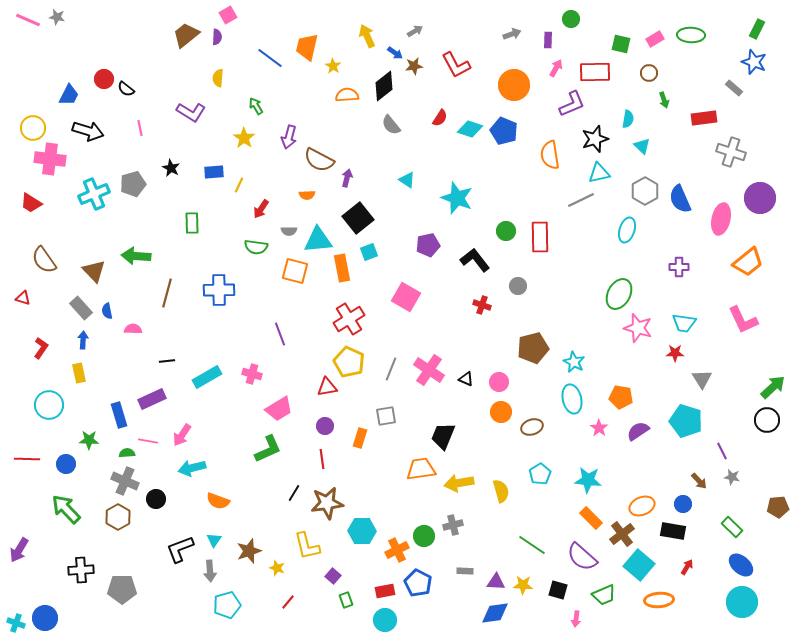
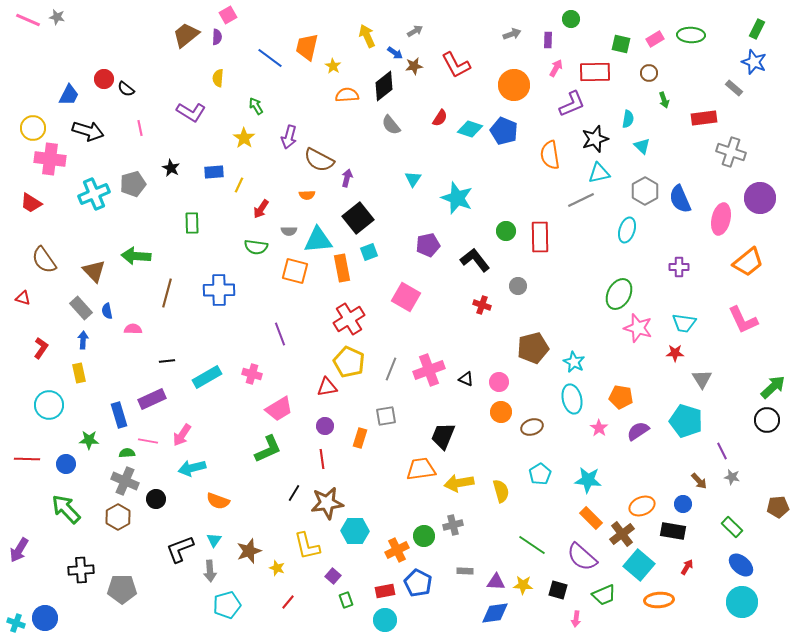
cyan triangle at (407, 180): moved 6 px right, 1 px up; rotated 30 degrees clockwise
pink cross at (429, 370): rotated 36 degrees clockwise
cyan hexagon at (362, 531): moved 7 px left
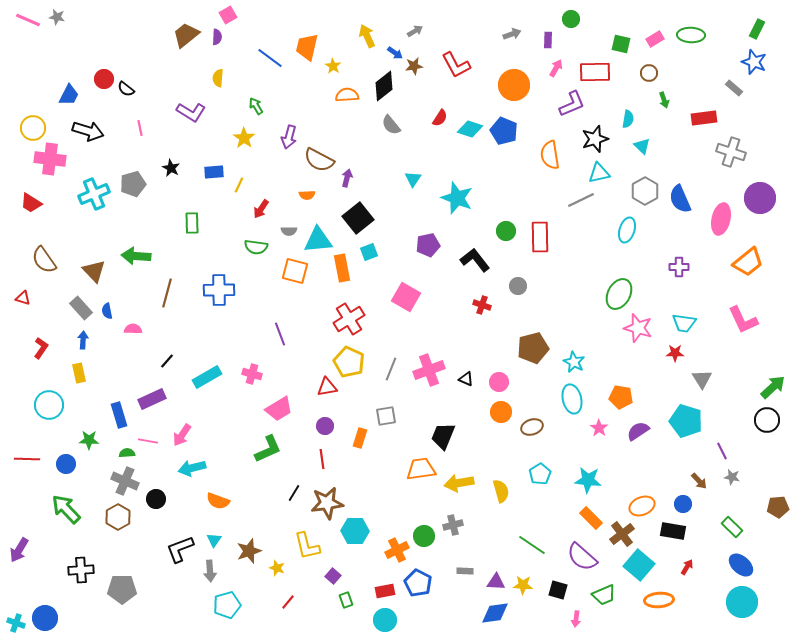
black line at (167, 361): rotated 42 degrees counterclockwise
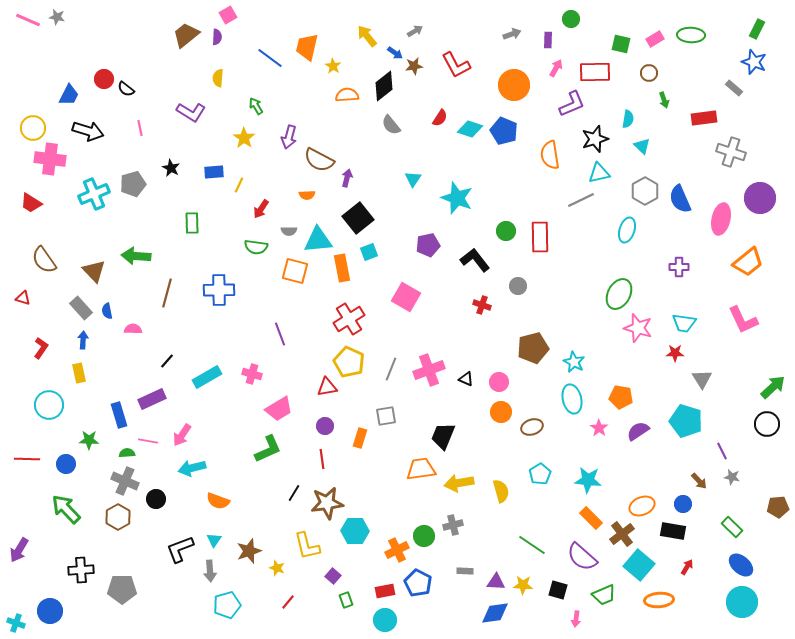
yellow arrow at (367, 36): rotated 15 degrees counterclockwise
black circle at (767, 420): moved 4 px down
blue circle at (45, 618): moved 5 px right, 7 px up
